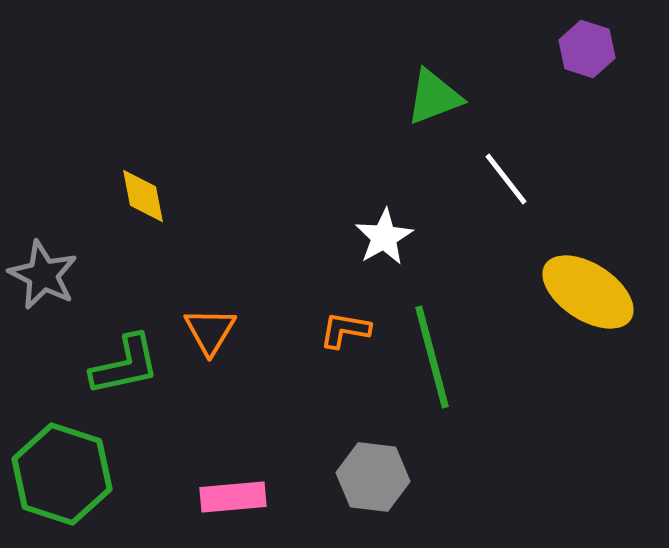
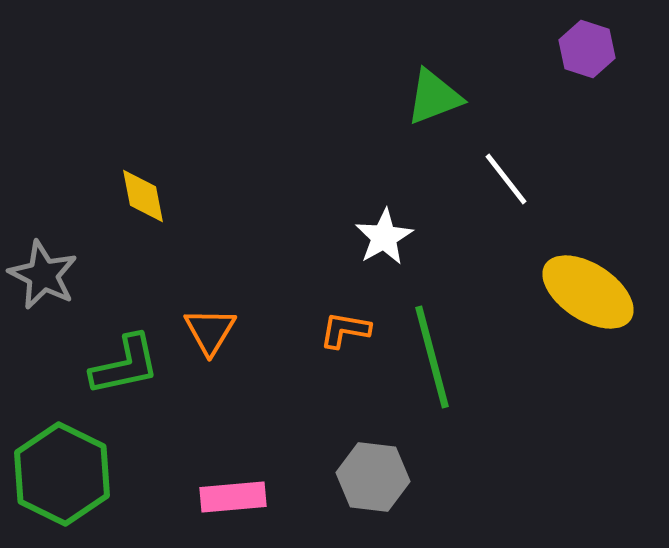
green hexagon: rotated 8 degrees clockwise
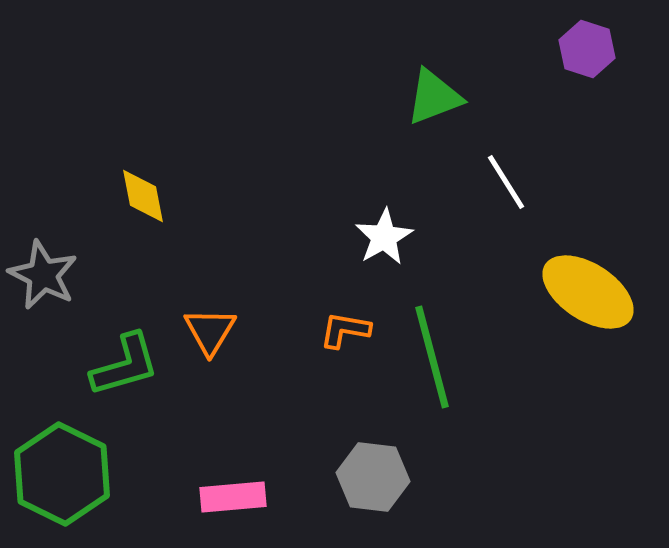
white line: moved 3 px down; rotated 6 degrees clockwise
green L-shape: rotated 4 degrees counterclockwise
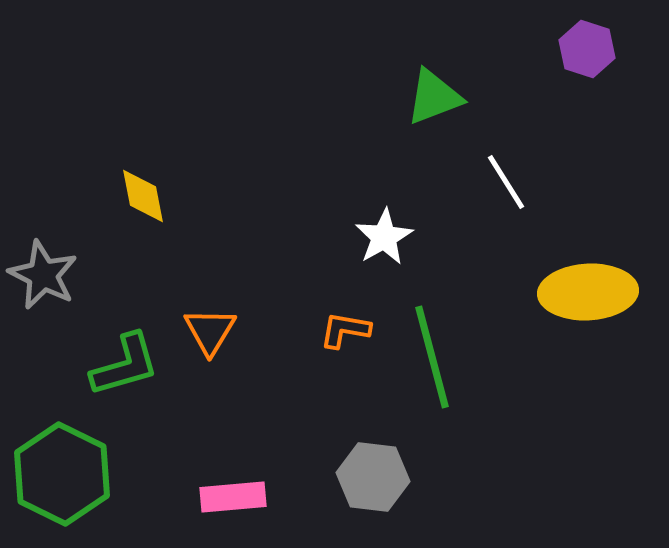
yellow ellipse: rotated 36 degrees counterclockwise
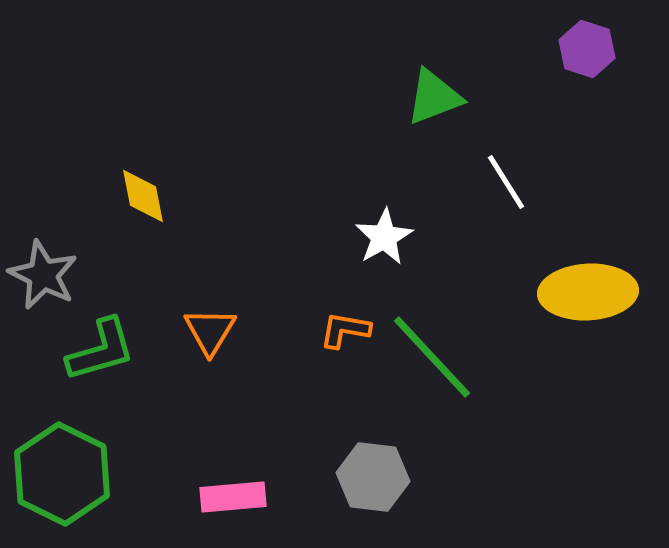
green line: rotated 28 degrees counterclockwise
green L-shape: moved 24 px left, 15 px up
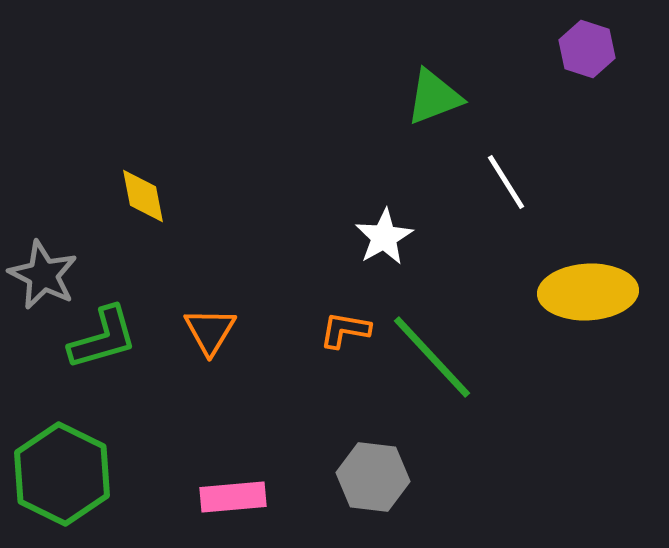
green L-shape: moved 2 px right, 12 px up
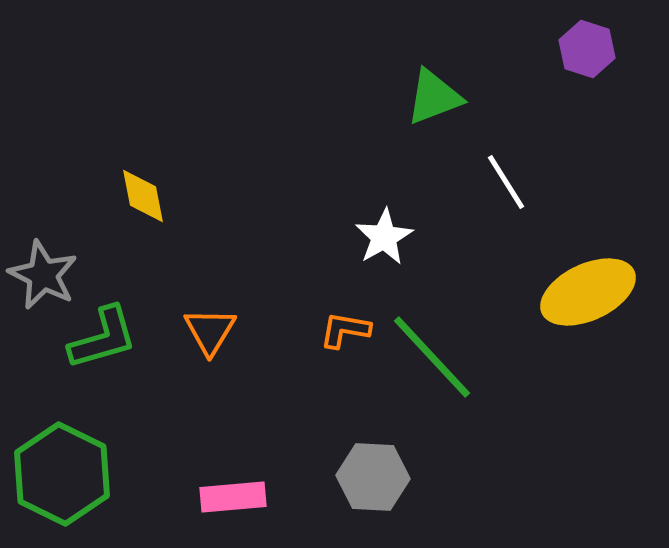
yellow ellipse: rotated 22 degrees counterclockwise
gray hexagon: rotated 4 degrees counterclockwise
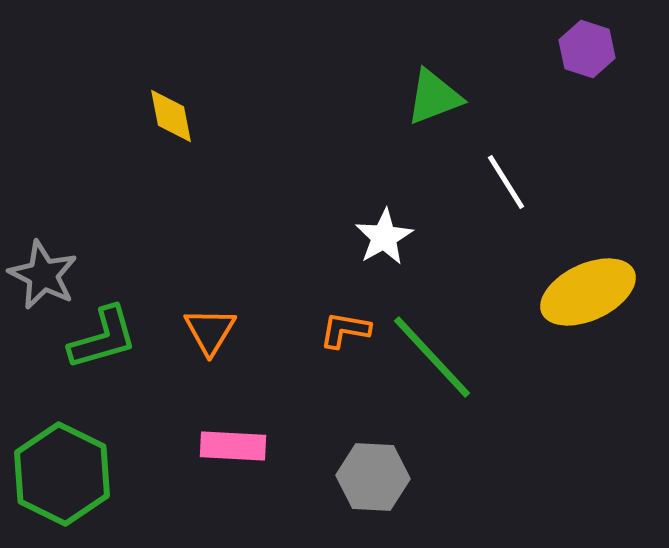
yellow diamond: moved 28 px right, 80 px up
pink rectangle: moved 51 px up; rotated 8 degrees clockwise
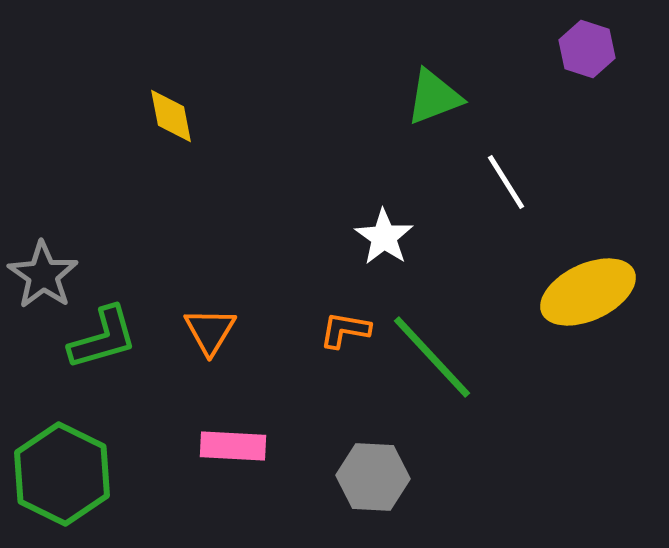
white star: rotated 8 degrees counterclockwise
gray star: rotated 8 degrees clockwise
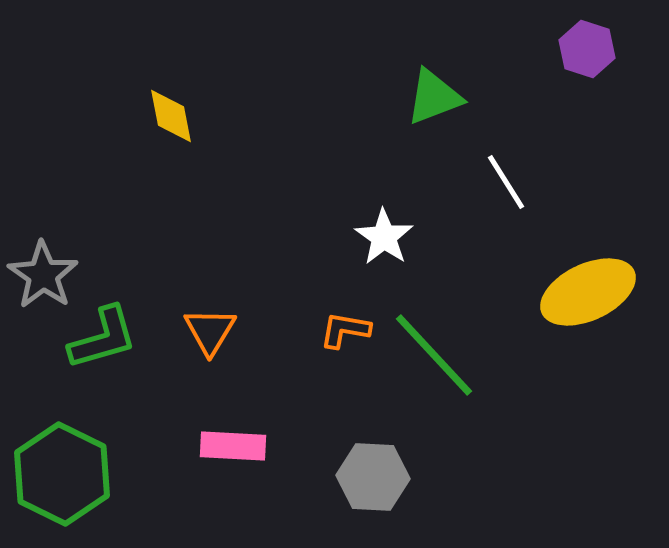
green line: moved 2 px right, 2 px up
